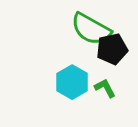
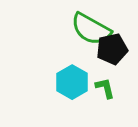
green L-shape: rotated 15 degrees clockwise
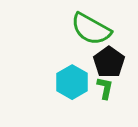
black pentagon: moved 3 px left, 13 px down; rotated 24 degrees counterclockwise
green L-shape: rotated 25 degrees clockwise
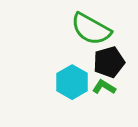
black pentagon: rotated 20 degrees clockwise
green L-shape: moved 1 px left, 1 px up; rotated 70 degrees counterclockwise
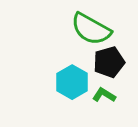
green L-shape: moved 8 px down
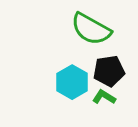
black pentagon: moved 9 px down; rotated 8 degrees clockwise
green L-shape: moved 2 px down
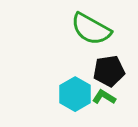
cyan hexagon: moved 3 px right, 12 px down
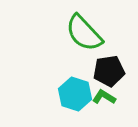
green semicircle: moved 7 px left, 4 px down; rotated 18 degrees clockwise
cyan hexagon: rotated 12 degrees counterclockwise
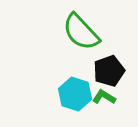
green semicircle: moved 3 px left, 1 px up
black pentagon: rotated 12 degrees counterclockwise
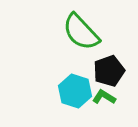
cyan hexagon: moved 3 px up
